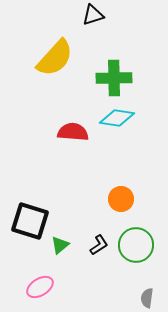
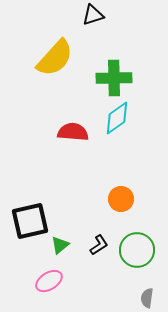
cyan diamond: rotated 44 degrees counterclockwise
black square: rotated 30 degrees counterclockwise
green circle: moved 1 px right, 5 px down
pink ellipse: moved 9 px right, 6 px up
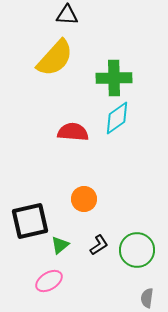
black triangle: moved 26 px left; rotated 20 degrees clockwise
orange circle: moved 37 px left
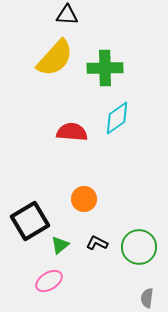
green cross: moved 9 px left, 10 px up
red semicircle: moved 1 px left
black square: rotated 18 degrees counterclockwise
black L-shape: moved 2 px left, 2 px up; rotated 120 degrees counterclockwise
green circle: moved 2 px right, 3 px up
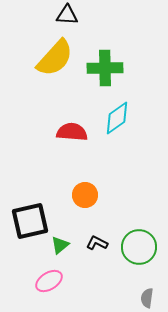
orange circle: moved 1 px right, 4 px up
black square: rotated 18 degrees clockwise
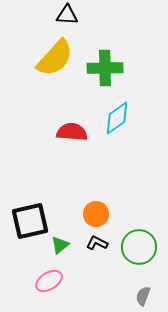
orange circle: moved 11 px right, 19 px down
gray semicircle: moved 4 px left, 2 px up; rotated 12 degrees clockwise
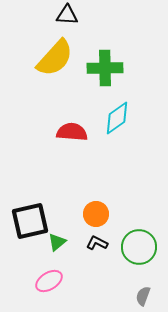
green triangle: moved 3 px left, 3 px up
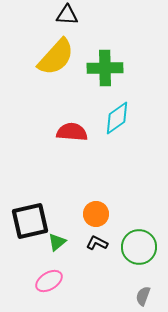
yellow semicircle: moved 1 px right, 1 px up
